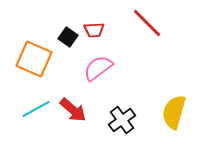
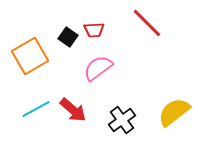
orange square: moved 4 px left, 3 px up; rotated 36 degrees clockwise
yellow semicircle: rotated 36 degrees clockwise
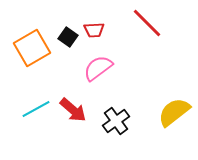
orange square: moved 2 px right, 8 px up
black cross: moved 6 px left, 1 px down
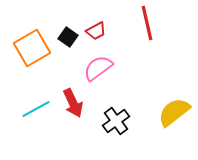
red line: rotated 32 degrees clockwise
red trapezoid: moved 2 px right, 1 px down; rotated 25 degrees counterclockwise
red arrow: moved 7 px up; rotated 24 degrees clockwise
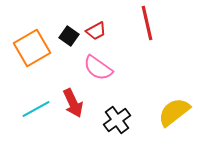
black square: moved 1 px right, 1 px up
pink semicircle: rotated 108 degrees counterclockwise
black cross: moved 1 px right, 1 px up
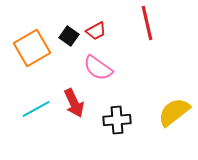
red arrow: moved 1 px right
black cross: rotated 32 degrees clockwise
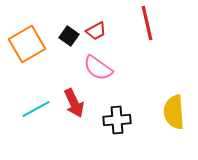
orange square: moved 5 px left, 4 px up
yellow semicircle: rotated 56 degrees counterclockwise
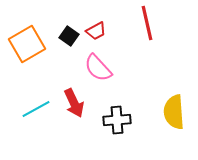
pink semicircle: rotated 12 degrees clockwise
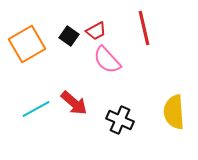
red line: moved 3 px left, 5 px down
pink semicircle: moved 9 px right, 8 px up
red arrow: rotated 24 degrees counterclockwise
black cross: moved 3 px right; rotated 28 degrees clockwise
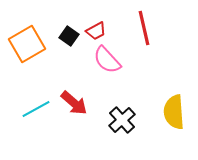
black cross: moved 2 px right; rotated 24 degrees clockwise
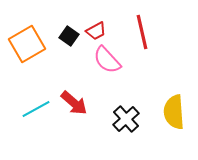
red line: moved 2 px left, 4 px down
black cross: moved 4 px right, 1 px up
